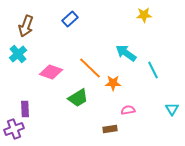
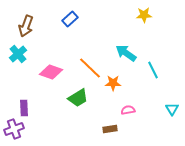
purple rectangle: moved 1 px left, 1 px up
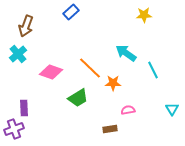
blue rectangle: moved 1 px right, 7 px up
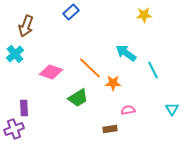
cyan cross: moved 3 px left
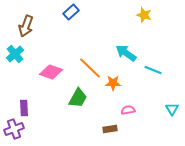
yellow star: rotated 21 degrees clockwise
cyan line: rotated 42 degrees counterclockwise
green trapezoid: rotated 30 degrees counterclockwise
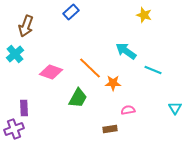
cyan arrow: moved 2 px up
cyan triangle: moved 3 px right, 1 px up
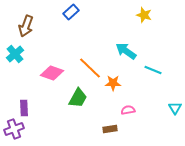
pink diamond: moved 1 px right, 1 px down
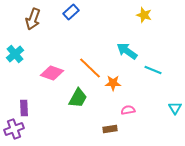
brown arrow: moved 7 px right, 7 px up
cyan arrow: moved 1 px right
